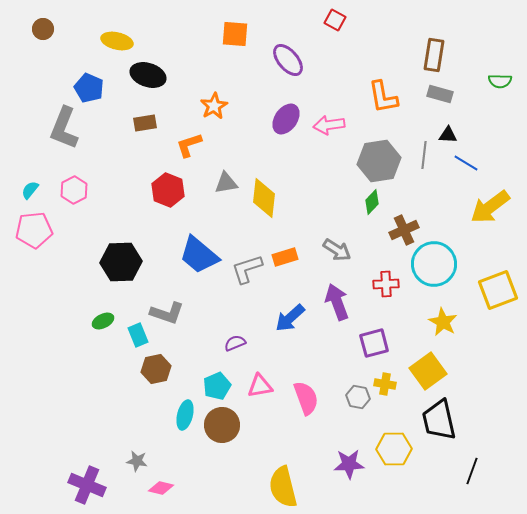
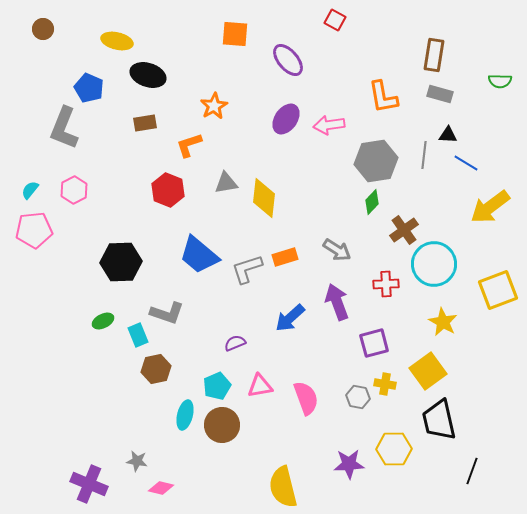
gray hexagon at (379, 161): moved 3 px left
brown cross at (404, 230): rotated 12 degrees counterclockwise
purple cross at (87, 485): moved 2 px right, 1 px up
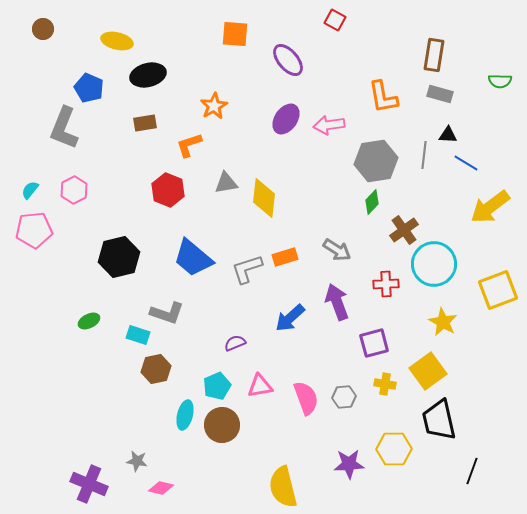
black ellipse at (148, 75): rotated 32 degrees counterclockwise
blue trapezoid at (199, 255): moved 6 px left, 3 px down
black hexagon at (121, 262): moved 2 px left, 5 px up; rotated 12 degrees counterclockwise
green ellipse at (103, 321): moved 14 px left
cyan rectangle at (138, 335): rotated 50 degrees counterclockwise
gray hexagon at (358, 397): moved 14 px left; rotated 15 degrees counterclockwise
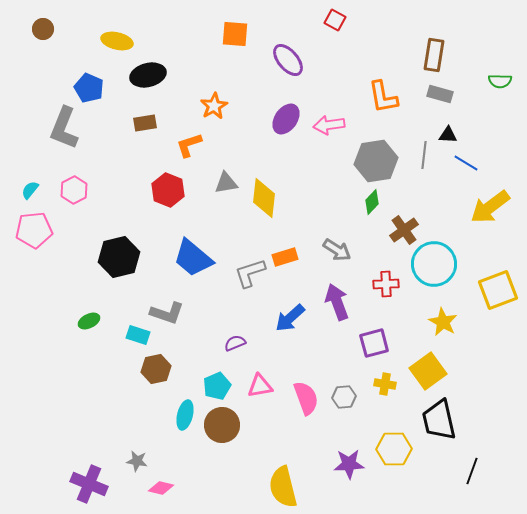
gray L-shape at (247, 269): moved 3 px right, 4 px down
